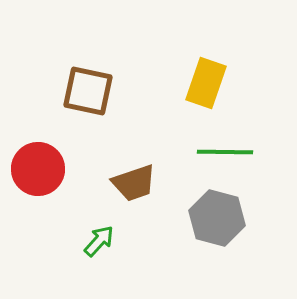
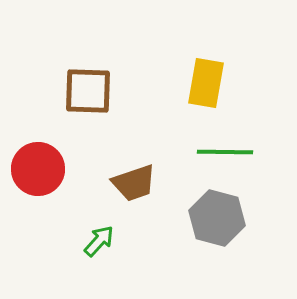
yellow rectangle: rotated 9 degrees counterclockwise
brown square: rotated 10 degrees counterclockwise
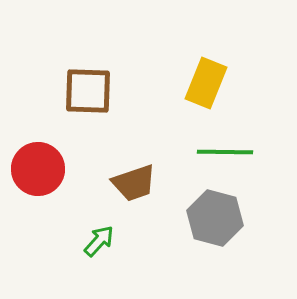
yellow rectangle: rotated 12 degrees clockwise
gray hexagon: moved 2 px left
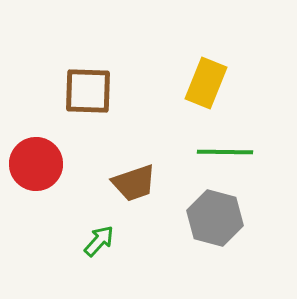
red circle: moved 2 px left, 5 px up
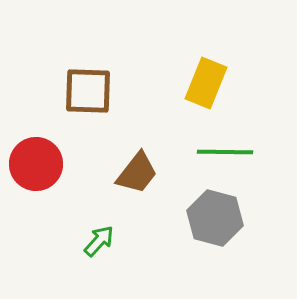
brown trapezoid: moved 3 px right, 10 px up; rotated 33 degrees counterclockwise
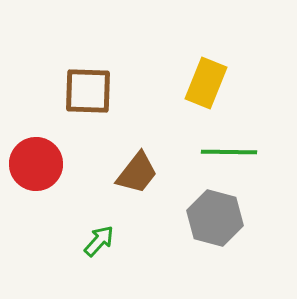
green line: moved 4 px right
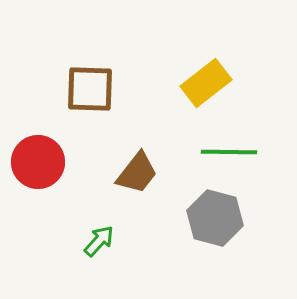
yellow rectangle: rotated 30 degrees clockwise
brown square: moved 2 px right, 2 px up
red circle: moved 2 px right, 2 px up
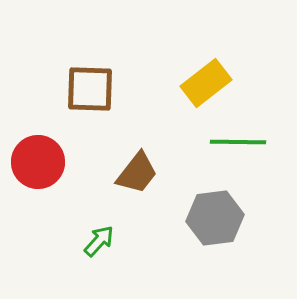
green line: moved 9 px right, 10 px up
gray hexagon: rotated 22 degrees counterclockwise
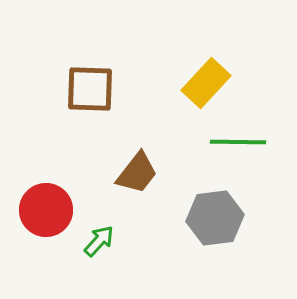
yellow rectangle: rotated 9 degrees counterclockwise
red circle: moved 8 px right, 48 px down
